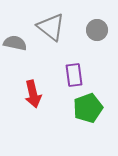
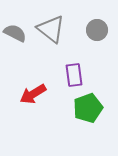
gray triangle: moved 2 px down
gray semicircle: moved 10 px up; rotated 15 degrees clockwise
red arrow: rotated 72 degrees clockwise
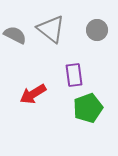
gray semicircle: moved 2 px down
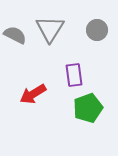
gray triangle: moved 1 px left; rotated 24 degrees clockwise
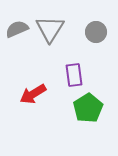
gray circle: moved 1 px left, 2 px down
gray semicircle: moved 2 px right, 6 px up; rotated 50 degrees counterclockwise
green pentagon: rotated 12 degrees counterclockwise
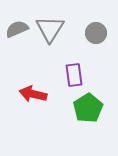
gray circle: moved 1 px down
red arrow: rotated 44 degrees clockwise
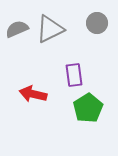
gray triangle: rotated 32 degrees clockwise
gray circle: moved 1 px right, 10 px up
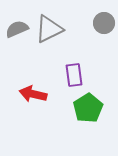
gray circle: moved 7 px right
gray triangle: moved 1 px left
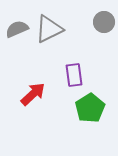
gray circle: moved 1 px up
red arrow: rotated 124 degrees clockwise
green pentagon: moved 2 px right
